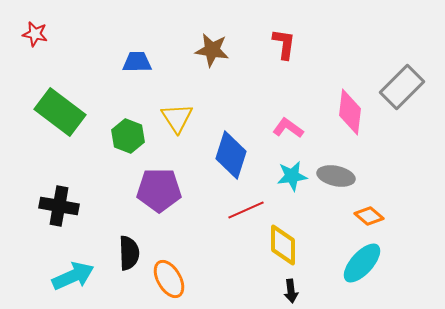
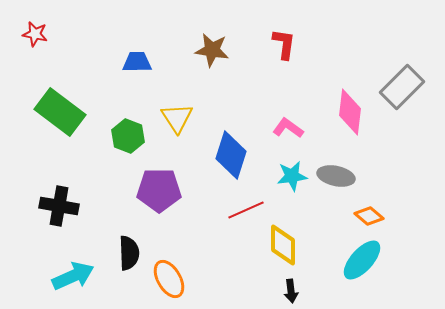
cyan ellipse: moved 3 px up
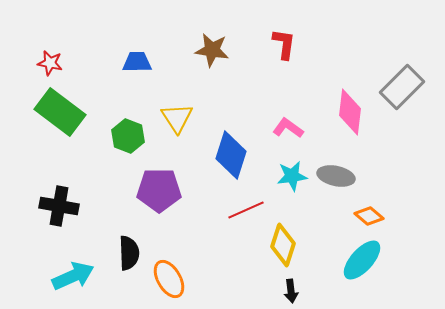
red star: moved 15 px right, 29 px down
yellow diamond: rotated 18 degrees clockwise
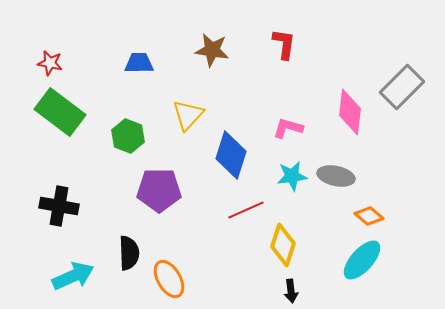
blue trapezoid: moved 2 px right, 1 px down
yellow triangle: moved 11 px right, 3 px up; rotated 16 degrees clockwise
pink L-shape: rotated 20 degrees counterclockwise
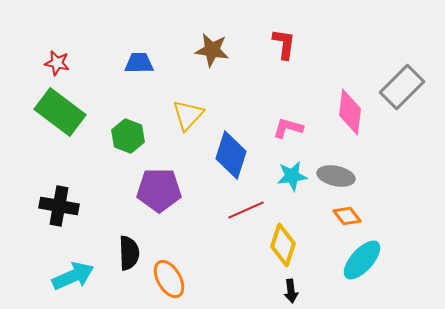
red star: moved 7 px right
orange diamond: moved 22 px left; rotated 12 degrees clockwise
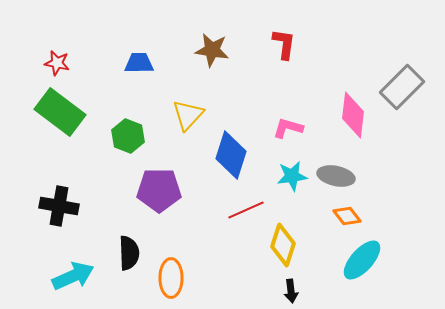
pink diamond: moved 3 px right, 3 px down
orange ellipse: moved 2 px right, 1 px up; rotated 30 degrees clockwise
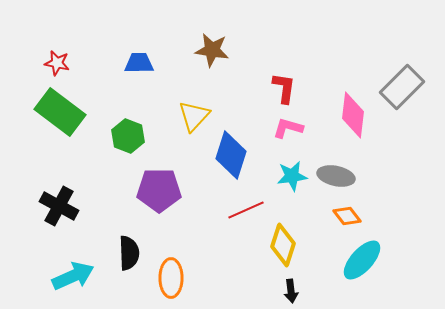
red L-shape: moved 44 px down
yellow triangle: moved 6 px right, 1 px down
black cross: rotated 18 degrees clockwise
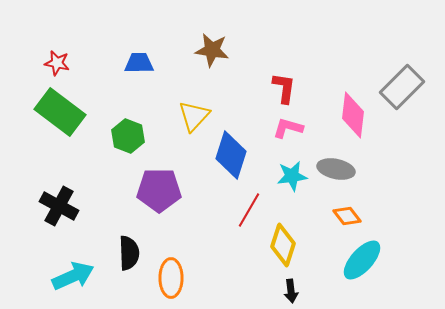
gray ellipse: moved 7 px up
red line: moved 3 px right; rotated 36 degrees counterclockwise
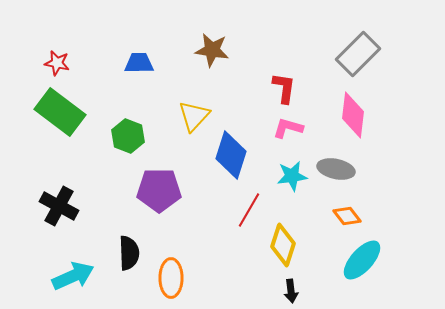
gray rectangle: moved 44 px left, 33 px up
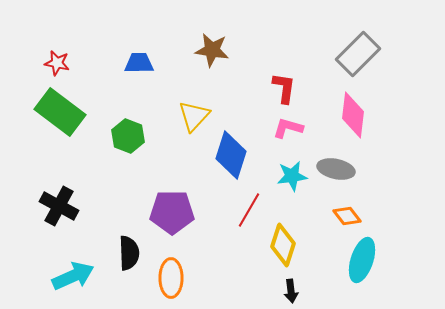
purple pentagon: moved 13 px right, 22 px down
cyan ellipse: rotated 24 degrees counterclockwise
